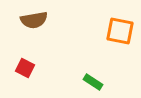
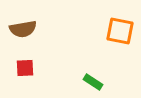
brown semicircle: moved 11 px left, 9 px down
red square: rotated 30 degrees counterclockwise
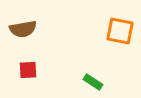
red square: moved 3 px right, 2 px down
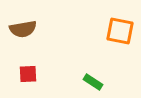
red square: moved 4 px down
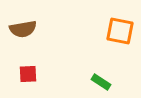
green rectangle: moved 8 px right
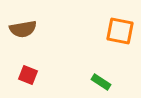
red square: moved 1 px down; rotated 24 degrees clockwise
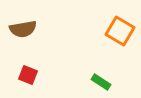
orange square: rotated 20 degrees clockwise
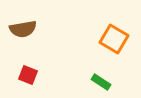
orange square: moved 6 px left, 8 px down
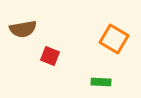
red square: moved 22 px right, 19 px up
green rectangle: rotated 30 degrees counterclockwise
